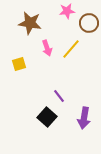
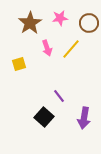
pink star: moved 7 px left, 7 px down
brown star: rotated 30 degrees clockwise
black square: moved 3 px left
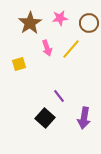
black square: moved 1 px right, 1 px down
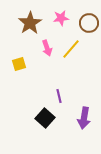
pink star: moved 1 px right
purple line: rotated 24 degrees clockwise
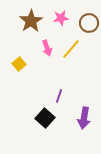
brown star: moved 1 px right, 2 px up
yellow square: rotated 24 degrees counterclockwise
purple line: rotated 32 degrees clockwise
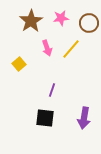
purple line: moved 7 px left, 6 px up
black square: rotated 36 degrees counterclockwise
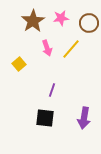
brown star: moved 2 px right
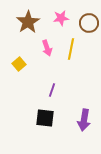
brown star: moved 5 px left, 1 px down
yellow line: rotated 30 degrees counterclockwise
purple arrow: moved 2 px down
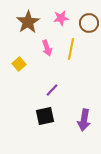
purple line: rotated 24 degrees clockwise
black square: moved 2 px up; rotated 18 degrees counterclockwise
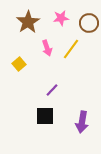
yellow line: rotated 25 degrees clockwise
black square: rotated 12 degrees clockwise
purple arrow: moved 2 px left, 2 px down
